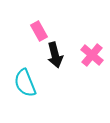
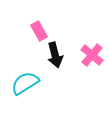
cyan semicircle: rotated 80 degrees clockwise
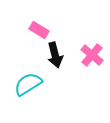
pink rectangle: moved 1 px up; rotated 30 degrees counterclockwise
cyan semicircle: moved 3 px right, 1 px down
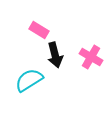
pink cross: moved 1 px left, 2 px down; rotated 10 degrees counterclockwise
cyan semicircle: moved 1 px right, 4 px up
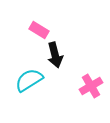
pink cross: moved 29 px down; rotated 30 degrees clockwise
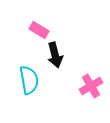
cyan semicircle: rotated 112 degrees clockwise
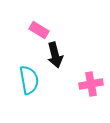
pink cross: moved 2 px up; rotated 20 degrees clockwise
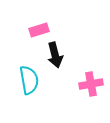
pink rectangle: rotated 48 degrees counterclockwise
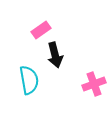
pink rectangle: moved 2 px right; rotated 18 degrees counterclockwise
pink cross: moved 3 px right; rotated 10 degrees counterclockwise
